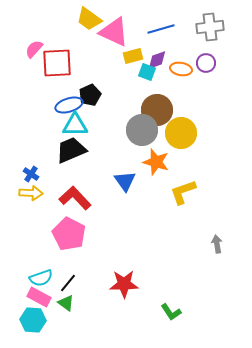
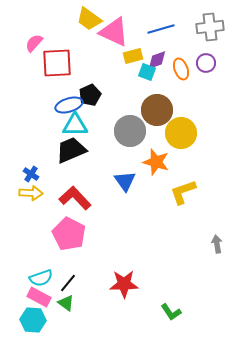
pink semicircle: moved 6 px up
orange ellipse: rotated 60 degrees clockwise
gray circle: moved 12 px left, 1 px down
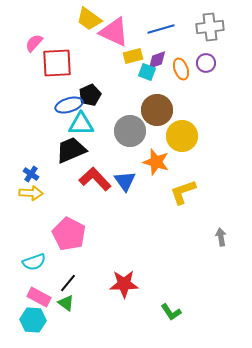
cyan triangle: moved 6 px right, 1 px up
yellow circle: moved 1 px right, 3 px down
red L-shape: moved 20 px right, 19 px up
gray arrow: moved 4 px right, 7 px up
cyan semicircle: moved 7 px left, 16 px up
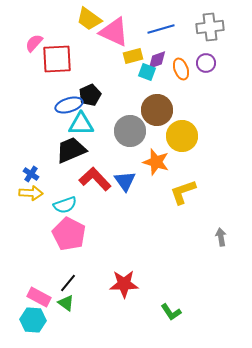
red square: moved 4 px up
cyan semicircle: moved 31 px right, 57 px up
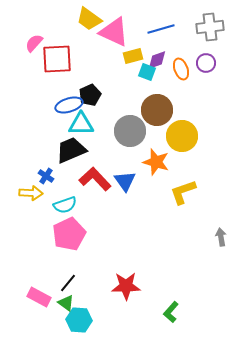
blue cross: moved 15 px right, 2 px down
pink pentagon: rotated 20 degrees clockwise
red star: moved 2 px right, 2 px down
green L-shape: rotated 75 degrees clockwise
cyan hexagon: moved 46 px right
